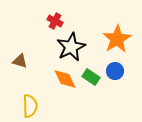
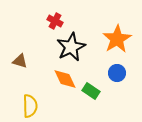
blue circle: moved 2 px right, 2 px down
green rectangle: moved 14 px down
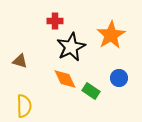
red cross: rotated 28 degrees counterclockwise
orange star: moved 6 px left, 4 px up
blue circle: moved 2 px right, 5 px down
yellow semicircle: moved 6 px left
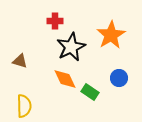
green rectangle: moved 1 px left, 1 px down
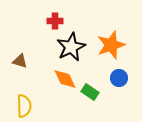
orange star: moved 10 px down; rotated 12 degrees clockwise
